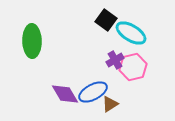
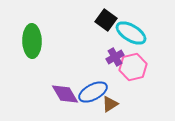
purple cross: moved 3 px up
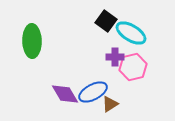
black square: moved 1 px down
purple cross: rotated 30 degrees clockwise
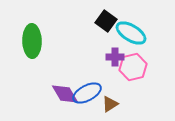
blue ellipse: moved 6 px left, 1 px down
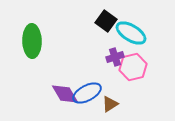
purple cross: rotated 18 degrees counterclockwise
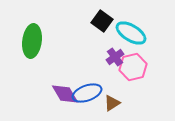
black square: moved 4 px left
green ellipse: rotated 8 degrees clockwise
purple cross: rotated 18 degrees counterclockwise
blue ellipse: rotated 8 degrees clockwise
brown triangle: moved 2 px right, 1 px up
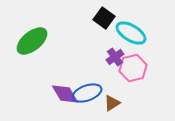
black square: moved 2 px right, 3 px up
green ellipse: rotated 44 degrees clockwise
pink hexagon: moved 1 px down
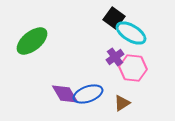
black square: moved 10 px right
pink hexagon: rotated 20 degrees clockwise
blue ellipse: moved 1 px right, 1 px down
brown triangle: moved 10 px right
